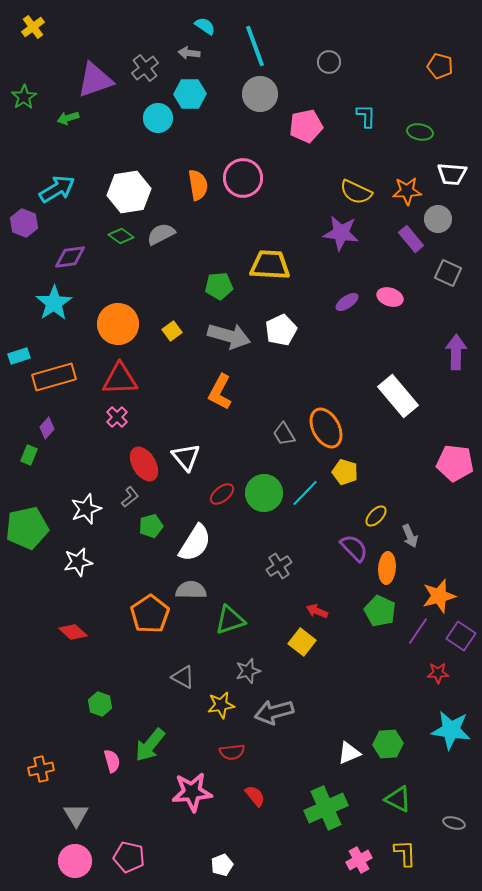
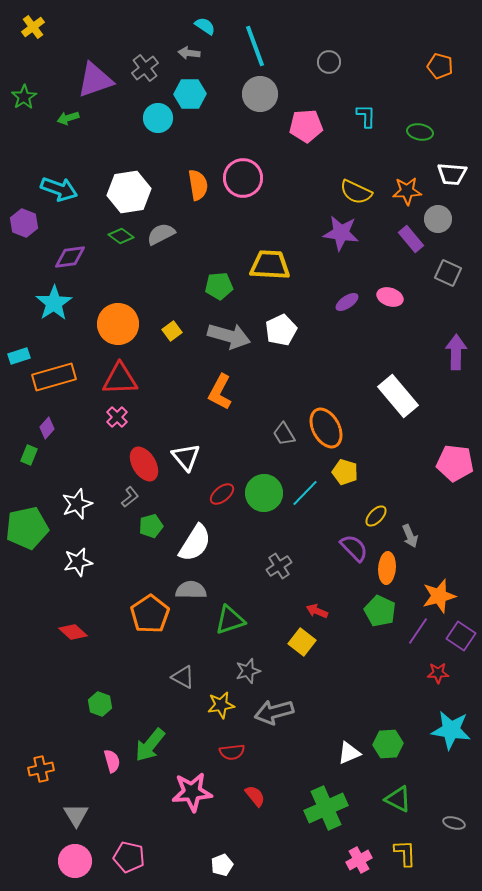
pink pentagon at (306, 126): rotated 8 degrees clockwise
cyan arrow at (57, 189): moved 2 px right; rotated 51 degrees clockwise
white star at (86, 509): moved 9 px left, 5 px up
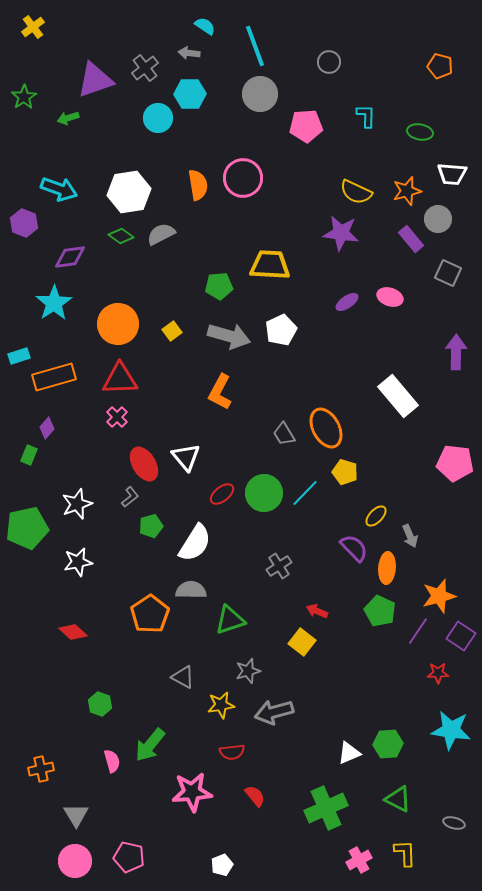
orange star at (407, 191): rotated 12 degrees counterclockwise
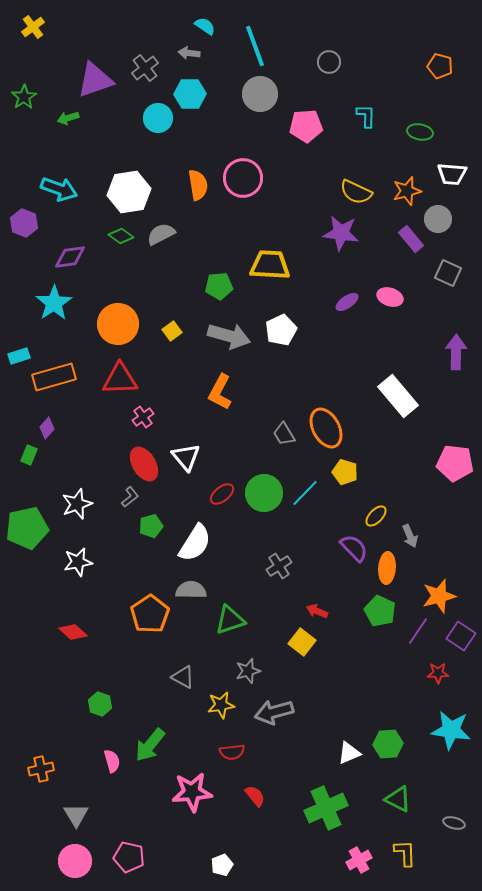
pink cross at (117, 417): moved 26 px right; rotated 10 degrees clockwise
